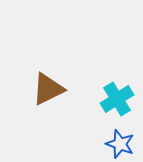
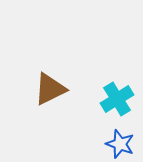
brown triangle: moved 2 px right
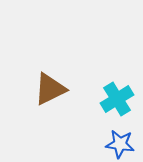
blue star: rotated 12 degrees counterclockwise
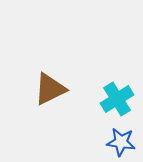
blue star: moved 1 px right, 2 px up
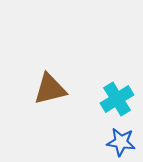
brown triangle: rotated 12 degrees clockwise
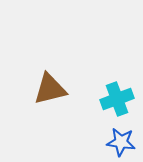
cyan cross: rotated 12 degrees clockwise
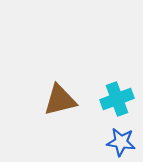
brown triangle: moved 10 px right, 11 px down
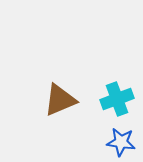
brown triangle: rotated 9 degrees counterclockwise
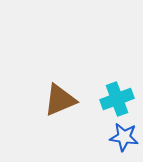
blue star: moved 3 px right, 5 px up
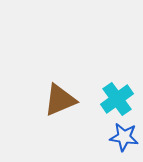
cyan cross: rotated 16 degrees counterclockwise
